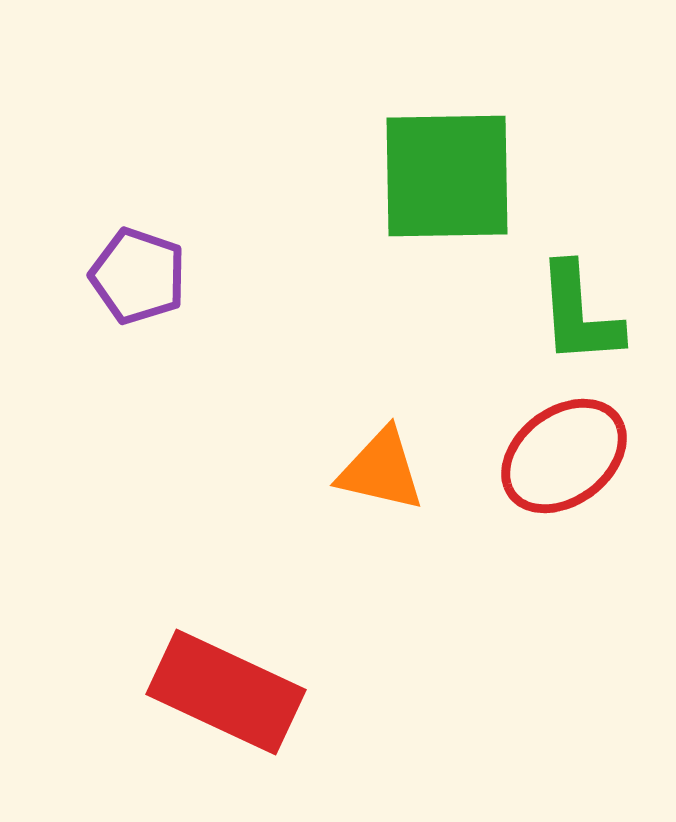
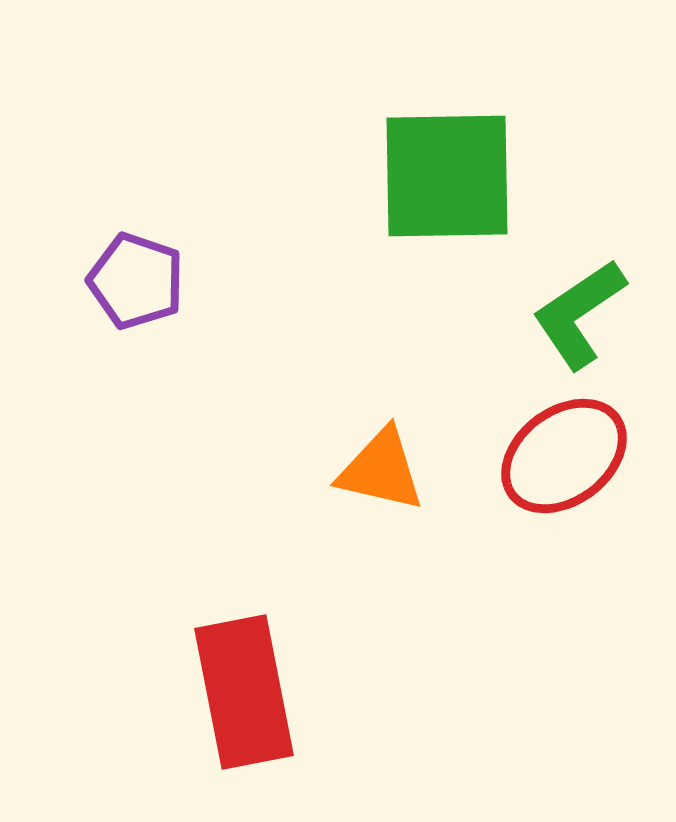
purple pentagon: moved 2 px left, 5 px down
green L-shape: rotated 60 degrees clockwise
red rectangle: moved 18 px right; rotated 54 degrees clockwise
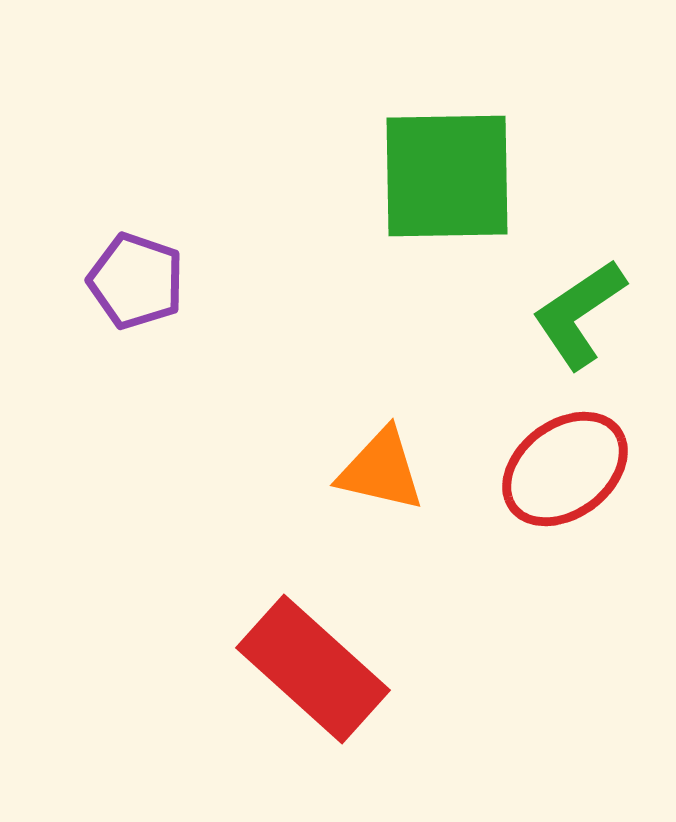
red ellipse: moved 1 px right, 13 px down
red rectangle: moved 69 px right, 23 px up; rotated 37 degrees counterclockwise
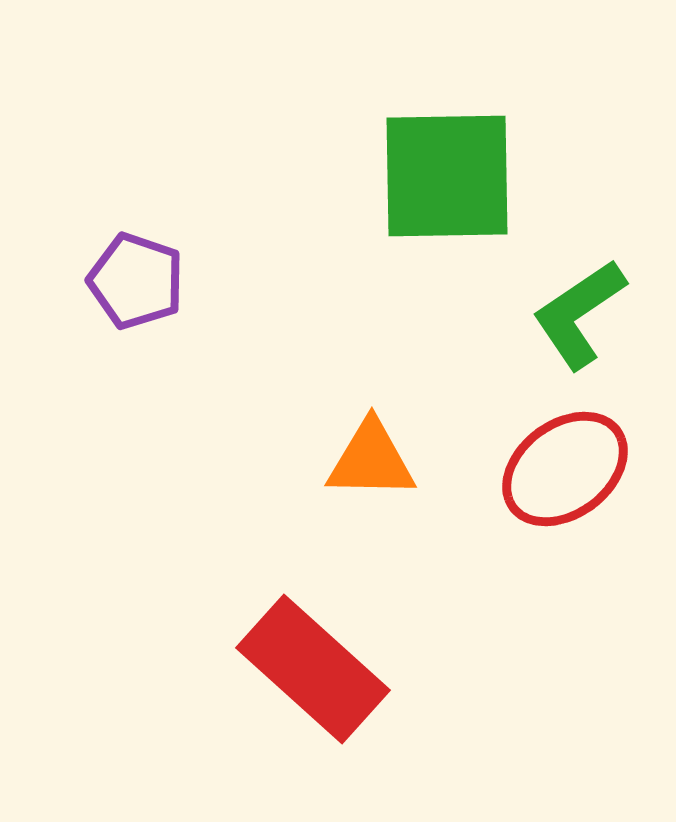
orange triangle: moved 10 px left, 10 px up; rotated 12 degrees counterclockwise
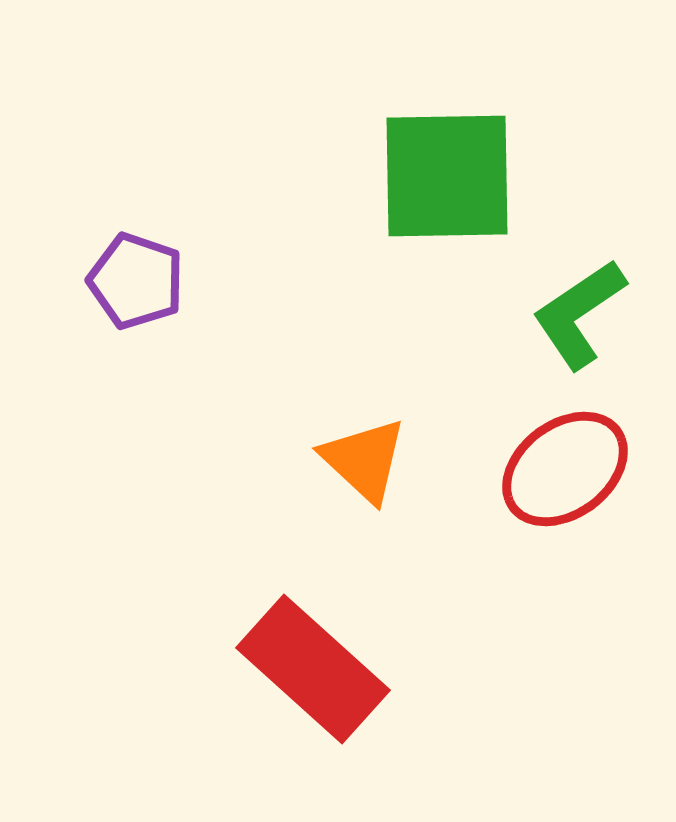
orange triangle: moved 7 px left; rotated 42 degrees clockwise
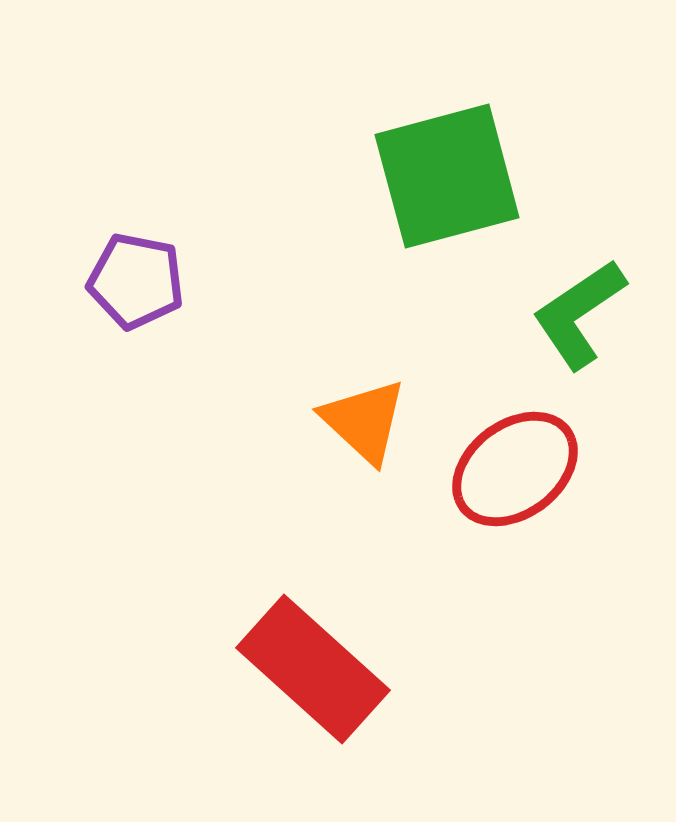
green square: rotated 14 degrees counterclockwise
purple pentagon: rotated 8 degrees counterclockwise
orange triangle: moved 39 px up
red ellipse: moved 50 px left
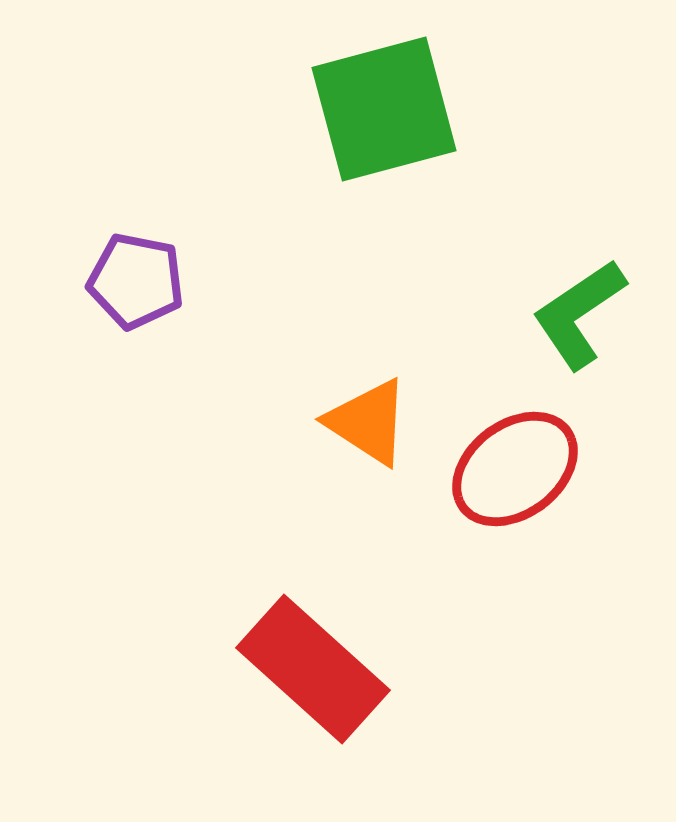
green square: moved 63 px left, 67 px up
orange triangle: moved 4 px right, 1 px down; rotated 10 degrees counterclockwise
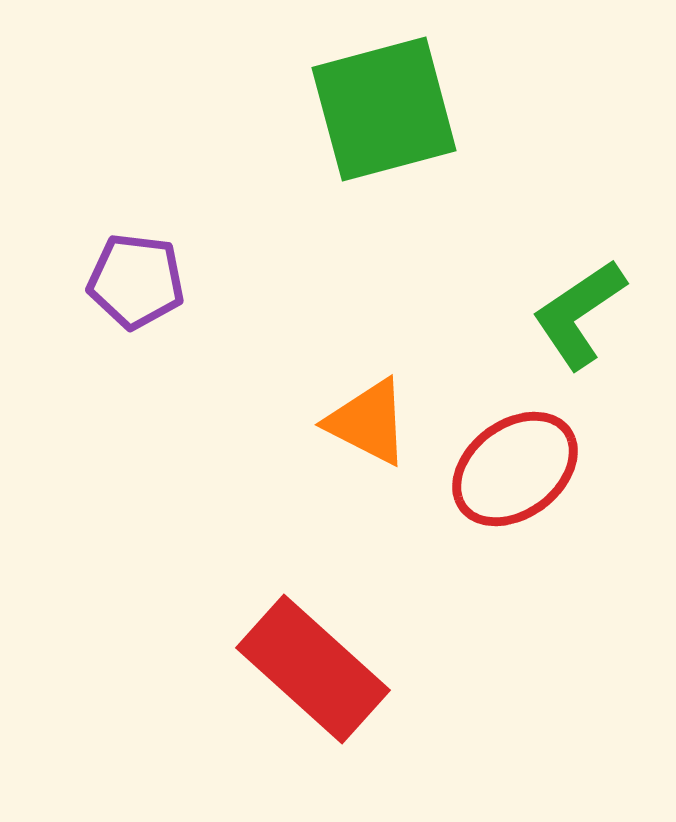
purple pentagon: rotated 4 degrees counterclockwise
orange triangle: rotated 6 degrees counterclockwise
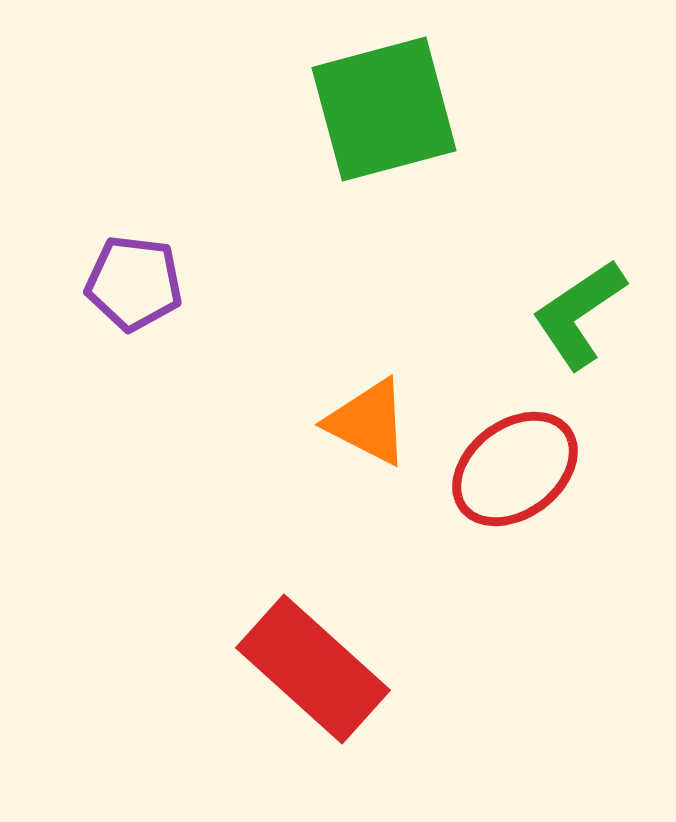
purple pentagon: moved 2 px left, 2 px down
